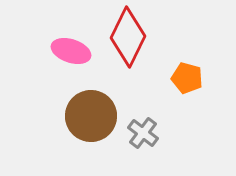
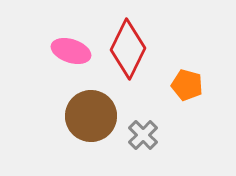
red diamond: moved 12 px down
orange pentagon: moved 7 px down
gray cross: moved 2 px down; rotated 8 degrees clockwise
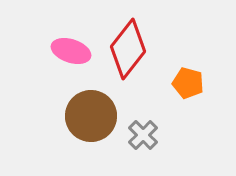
red diamond: rotated 12 degrees clockwise
orange pentagon: moved 1 px right, 2 px up
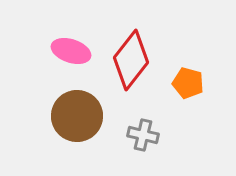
red diamond: moved 3 px right, 11 px down
brown circle: moved 14 px left
gray cross: rotated 32 degrees counterclockwise
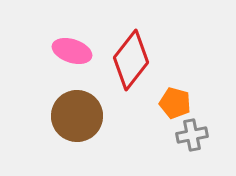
pink ellipse: moved 1 px right
orange pentagon: moved 13 px left, 20 px down
gray cross: moved 49 px right; rotated 24 degrees counterclockwise
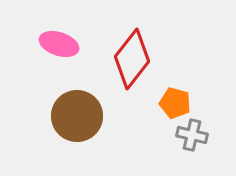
pink ellipse: moved 13 px left, 7 px up
red diamond: moved 1 px right, 1 px up
gray cross: rotated 24 degrees clockwise
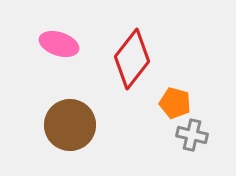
brown circle: moved 7 px left, 9 px down
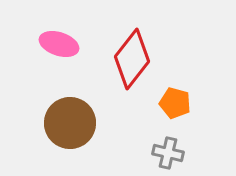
brown circle: moved 2 px up
gray cross: moved 24 px left, 18 px down
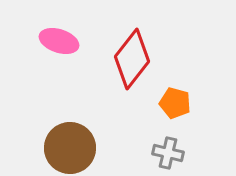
pink ellipse: moved 3 px up
brown circle: moved 25 px down
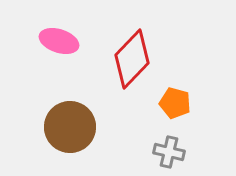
red diamond: rotated 6 degrees clockwise
brown circle: moved 21 px up
gray cross: moved 1 px right, 1 px up
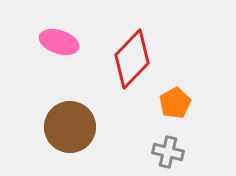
pink ellipse: moved 1 px down
orange pentagon: rotated 28 degrees clockwise
gray cross: moved 1 px left
